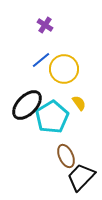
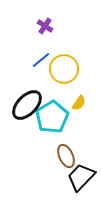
purple cross: moved 1 px down
yellow semicircle: rotated 70 degrees clockwise
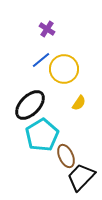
purple cross: moved 2 px right, 3 px down
black ellipse: moved 3 px right
cyan pentagon: moved 10 px left, 18 px down
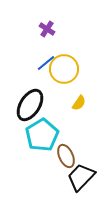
blue line: moved 5 px right, 3 px down
black ellipse: rotated 12 degrees counterclockwise
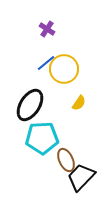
cyan pentagon: moved 3 px down; rotated 28 degrees clockwise
brown ellipse: moved 4 px down
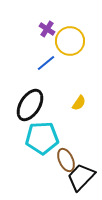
yellow circle: moved 6 px right, 28 px up
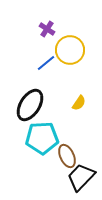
yellow circle: moved 9 px down
brown ellipse: moved 1 px right, 4 px up
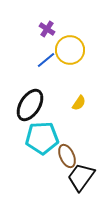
blue line: moved 3 px up
black trapezoid: rotated 8 degrees counterclockwise
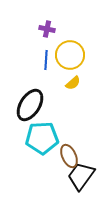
purple cross: rotated 21 degrees counterclockwise
yellow circle: moved 5 px down
blue line: rotated 48 degrees counterclockwise
yellow semicircle: moved 6 px left, 20 px up; rotated 14 degrees clockwise
brown ellipse: moved 2 px right
black trapezoid: moved 1 px up
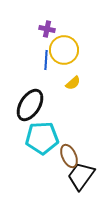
yellow circle: moved 6 px left, 5 px up
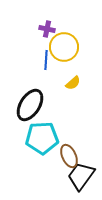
yellow circle: moved 3 px up
